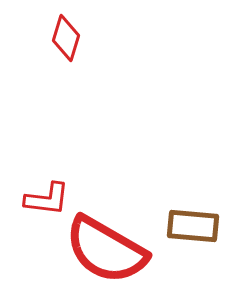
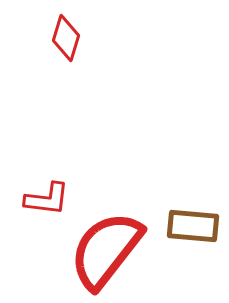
red semicircle: rotated 98 degrees clockwise
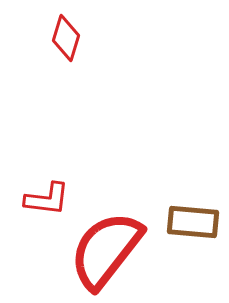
brown rectangle: moved 4 px up
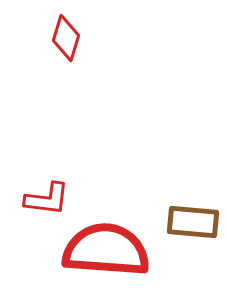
red semicircle: rotated 56 degrees clockwise
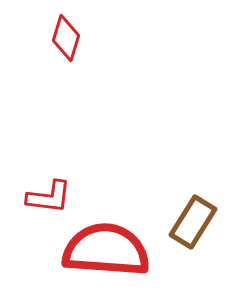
red L-shape: moved 2 px right, 2 px up
brown rectangle: rotated 63 degrees counterclockwise
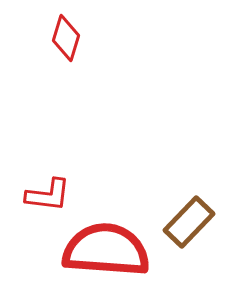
red L-shape: moved 1 px left, 2 px up
brown rectangle: moved 4 px left; rotated 12 degrees clockwise
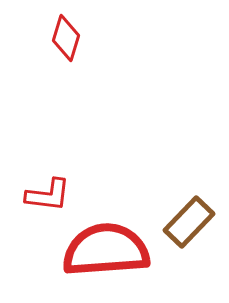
red semicircle: rotated 8 degrees counterclockwise
